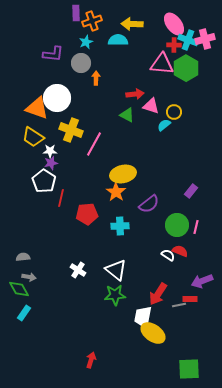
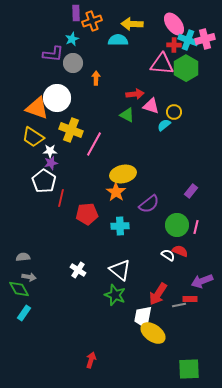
cyan star at (86, 42): moved 14 px left, 3 px up
gray circle at (81, 63): moved 8 px left
white triangle at (116, 270): moved 4 px right
green star at (115, 295): rotated 25 degrees clockwise
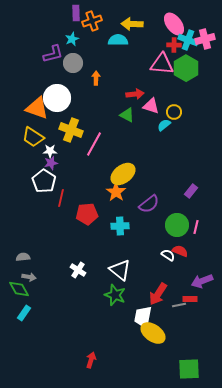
purple L-shape at (53, 54): rotated 20 degrees counterclockwise
yellow ellipse at (123, 174): rotated 25 degrees counterclockwise
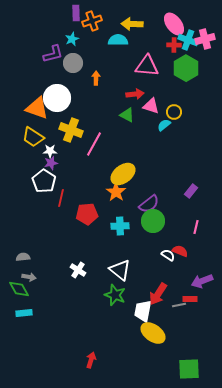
pink triangle at (162, 64): moved 15 px left, 2 px down
green circle at (177, 225): moved 24 px left, 4 px up
cyan rectangle at (24, 313): rotated 49 degrees clockwise
white trapezoid at (143, 317): moved 6 px up
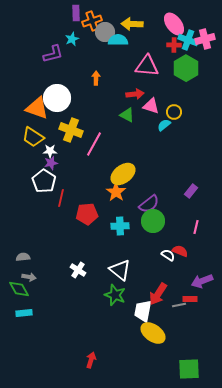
gray circle at (73, 63): moved 32 px right, 31 px up
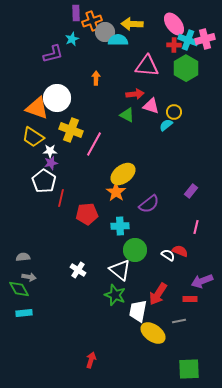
cyan semicircle at (164, 125): moved 2 px right
green circle at (153, 221): moved 18 px left, 29 px down
gray line at (179, 305): moved 16 px down
white trapezoid at (143, 311): moved 5 px left
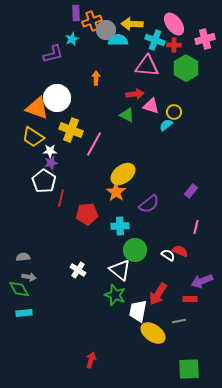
gray circle at (105, 32): moved 1 px right, 2 px up
cyan cross at (188, 40): moved 33 px left
